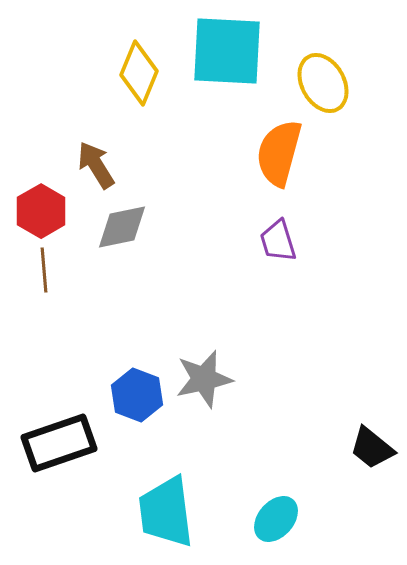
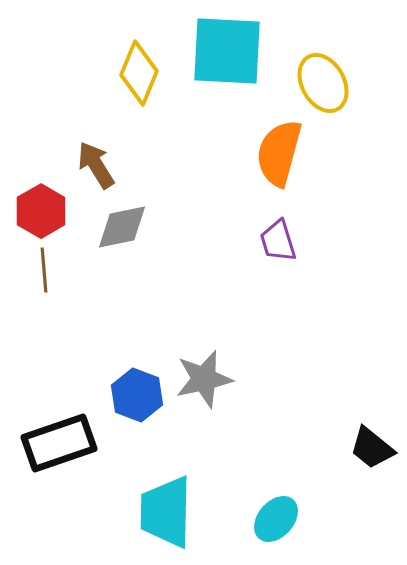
cyan trapezoid: rotated 8 degrees clockwise
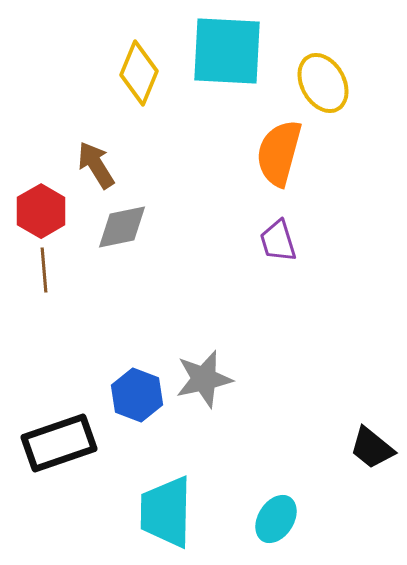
cyan ellipse: rotated 9 degrees counterclockwise
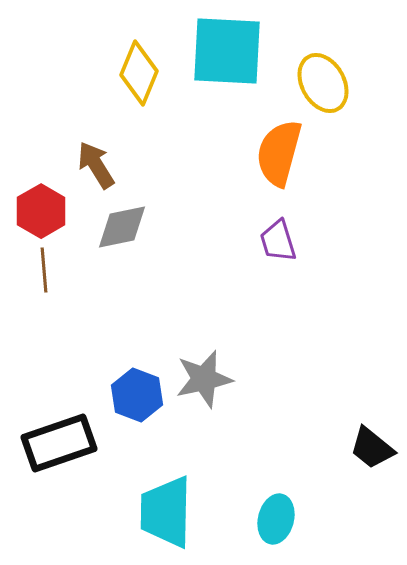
cyan ellipse: rotated 18 degrees counterclockwise
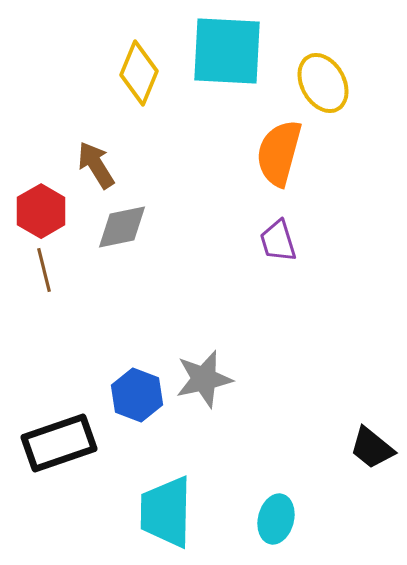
brown line: rotated 9 degrees counterclockwise
